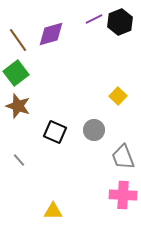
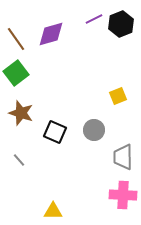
black hexagon: moved 1 px right, 2 px down
brown line: moved 2 px left, 1 px up
yellow square: rotated 24 degrees clockwise
brown star: moved 3 px right, 7 px down
gray trapezoid: rotated 20 degrees clockwise
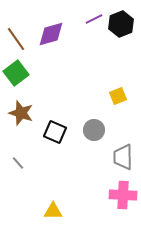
gray line: moved 1 px left, 3 px down
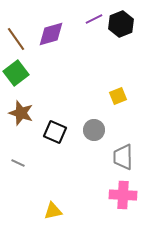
gray line: rotated 24 degrees counterclockwise
yellow triangle: rotated 12 degrees counterclockwise
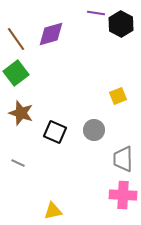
purple line: moved 2 px right, 6 px up; rotated 36 degrees clockwise
black hexagon: rotated 10 degrees counterclockwise
gray trapezoid: moved 2 px down
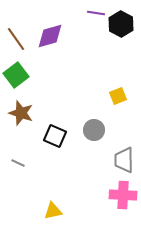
purple diamond: moved 1 px left, 2 px down
green square: moved 2 px down
black square: moved 4 px down
gray trapezoid: moved 1 px right, 1 px down
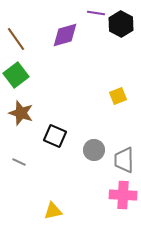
purple diamond: moved 15 px right, 1 px up
gray circle: moved 20 px down
gray line: moved 1 px right, 1 px up
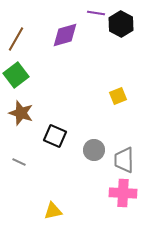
brown line: rotated 65 degrees clockwise
pink cross: moved 2 px up
